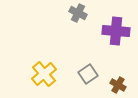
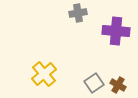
gray cross: rotated 36 degrees counterclockwise
gray square: moved 6 px right, 9 px down
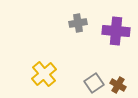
gray cross: moved 10 px down
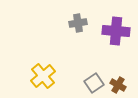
yellow cross: moved 1 px left, 2 px down
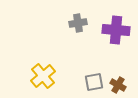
purple cross: moved 1 px up
gray square: moved 1 px up; rotated 24 degrees clockwise
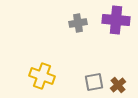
purple cross: moved 10 px up
yellow cross: moved 1 px left; rotated 30 degrees counterclockwise
brown cross: rotated 21 degrees clockwise
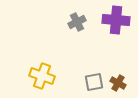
gray cross: moved 1 px left, 1 px up; rotated 18 degrees counterclockwise
brown cross: moved 2 px up; rotated 21 degrees counterclockwise
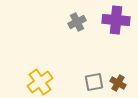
yellow cross: moved 2 px left, 6 px down; rotated 35 degrees clockwise
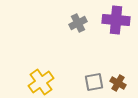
gray cross: moved 1 px right, 1 px down
yellow cross: moved 1 px right
